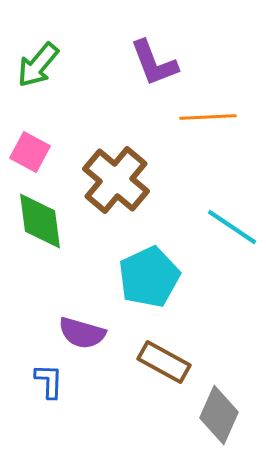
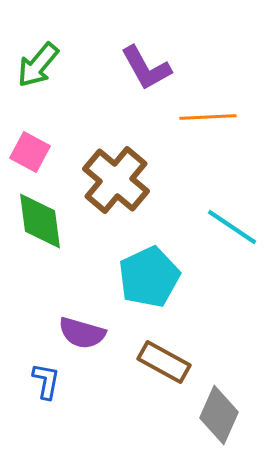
purple L-shape: moved 8 px left, 5 px down; rotated 8 degrees counterclockwise
blue L-shape: moved 3 px left; rotated 9 degrees clockwise
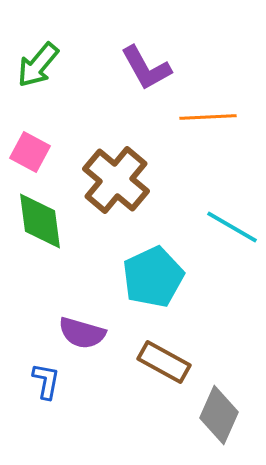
cyan line: rotated 4 degrees counterclockwise
cyan pentagon: moved 4 px right
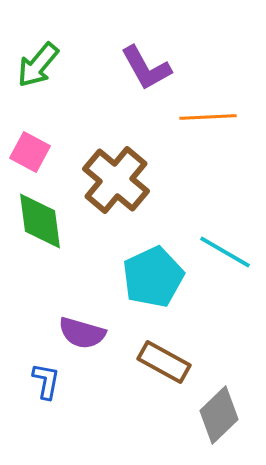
cyan line: moved 7 px left, 25 px down
gray diamond: rotated 22 degrees clockwise
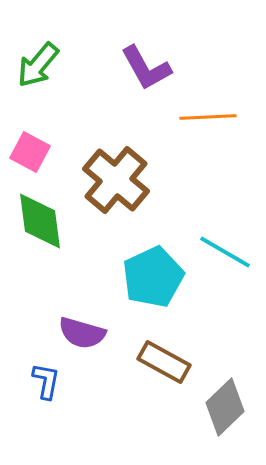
gray diamond: moved 6 px right, 8 px up
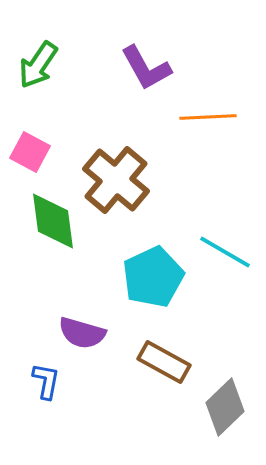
green arrow: rotated 6 degrees counterclockwise
green diamond: moved 13 px right
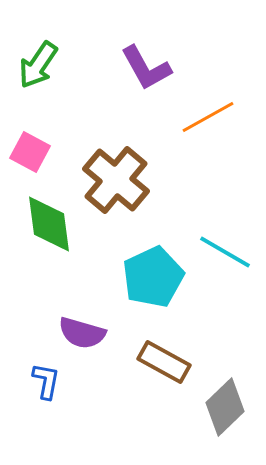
orange line: rotated 26 degrees counterclockwise
green diamond: moved 4 px left, 3 px down
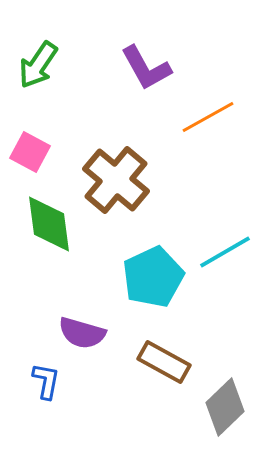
cyan line: rotated 60 degrees counterclockwise
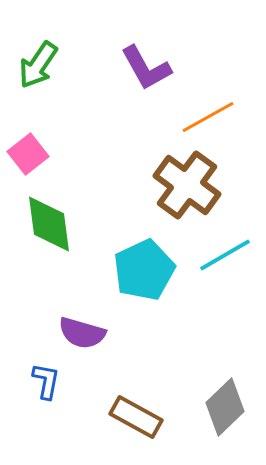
pink square: moved 2 px left, 2 px down; rotated 24 degrees clockwise
brown cross: moved 71 px right, 5 px down; rotated 4 degrees counterclockwise
cyan line: moved 3 px down
cyan pentagon: moved 9 px left, 7 px up
brown rectangle: moved 28 px left, 55 px down
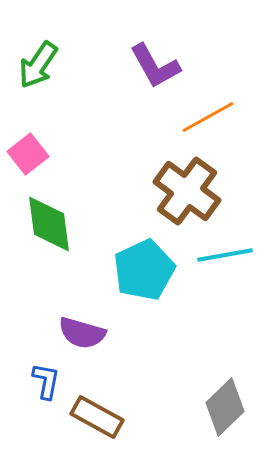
purple L-shape: moved 9 px right, 2 px up
brown cross: moved 6 px down
cyan line: rotated 20 degrees clockwise
brown rectangle: moved 39 px left
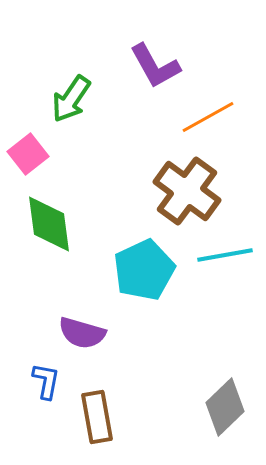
green arrow: moved 33 px right, 34 px down
brown rectangle: rotated 51 degrees clockwise
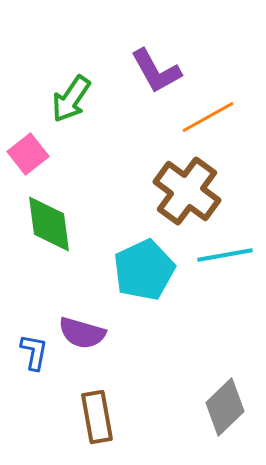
purple L-shape: moved 1 px right, 5 px down
blue L-shape: moved 12 px left, 29 px up
